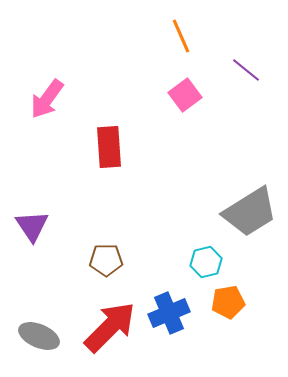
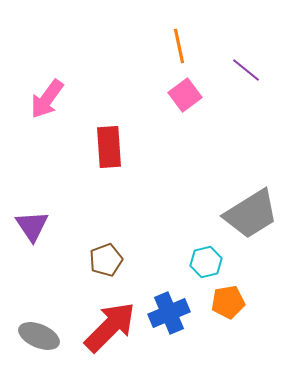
orange line: moved 2 px left, 10 px down; rotated 12 degrees clockwise
gray trapezoid: moved 1 px right, 2 px down
brown pentagon: rotated 20 degrees counterclockwise
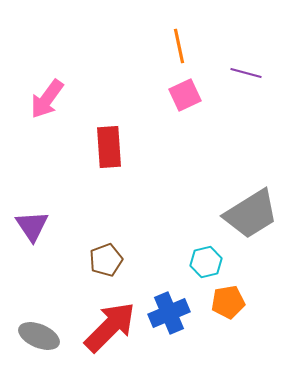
purple line: moved 3 px down; rotated 24 degrees counterclockwise
pink square: rotated 12 degrees clockwise
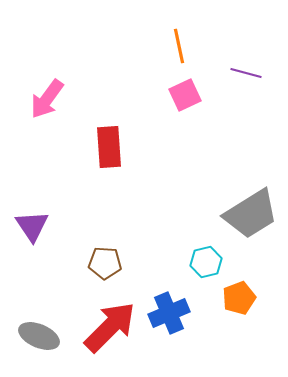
brown pentagon: moved 1 px left, 3 px down; rotated 24 degrees clockwise
orange pentagon: moved 11 px right, 4 px up; rotated 12 degrees counterclockwise
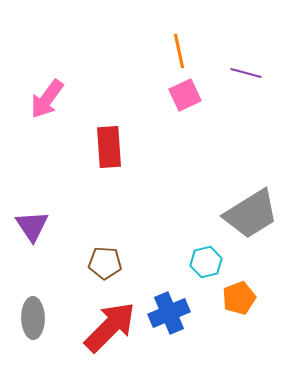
orange line: moved 5 px down
gray ellipse: moved 6 px left, 18 px up; rotated 66 degrees clockwise
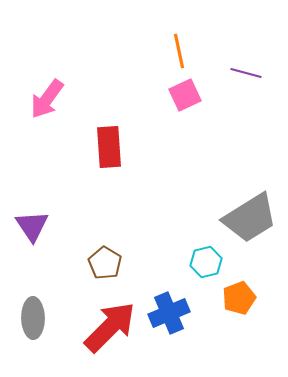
gray trapezoid: moved 1 px left, 4 px down
brown pentagon: rotated 28 degrees clockwise
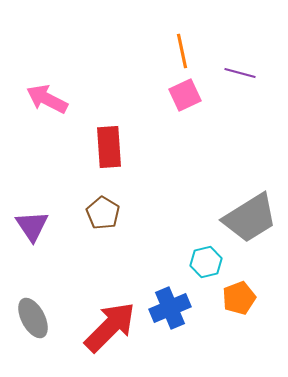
orange line: moved 3 px right
purple line: moved 6 px left
pink arrow: rotated 81 degrees clockwise
brown pentagon: moved 2 px left, 50 px up
blue cross: moved 1 px right, 5 px up
gray ellipse: rotated 27 degrees counterclockwise
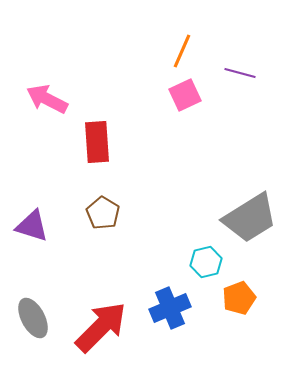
orange line: rotated 36 degrees clockwise
red rectangle: moved 12 px left, 5 px up
purple triangle: rotated 39 degrees counterclockwise
red arrow: moved 9 px left
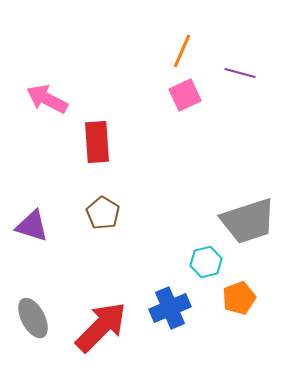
gray trapezoid: moved 2 px left, 3 px down; rotated 14 degrees clockwise
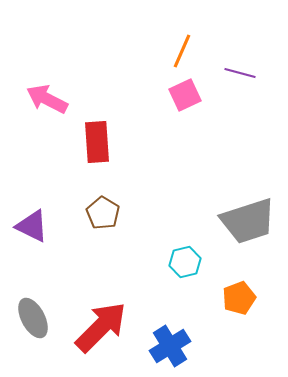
purple triangle: rotated 9 degrees clockwise
cyan hexagon: moved 21 px left
blue cross: moved 38 px down; rotated 9 degrees counterclockwise
